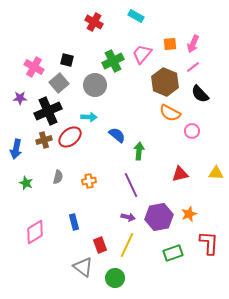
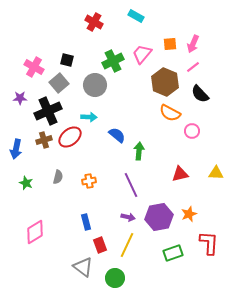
blue rectangle: moved 12 px right
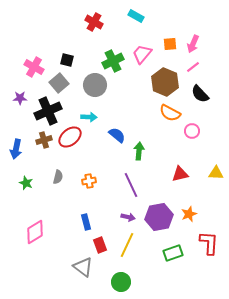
green circle: moved 6 px right, 4 px down
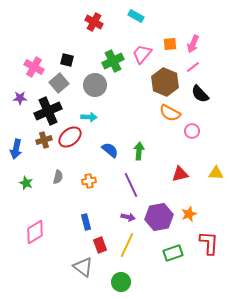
blue semicircle: moved 7 px left, 15 px down
